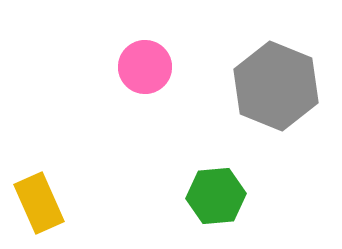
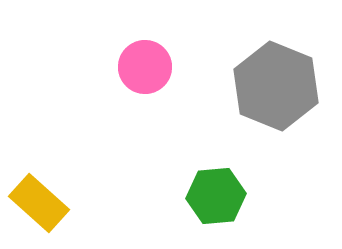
yellow rectangle: rotated 24 degrees counterclockwise
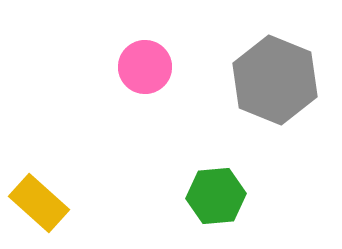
gray hexagon: moved 1 px left, 6 px up
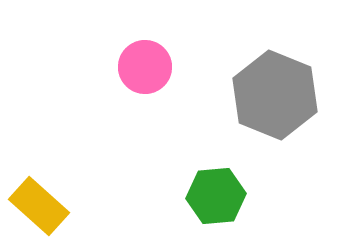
gray hexagon: moved 15 px down
yellow rectangle: moved 3 px down
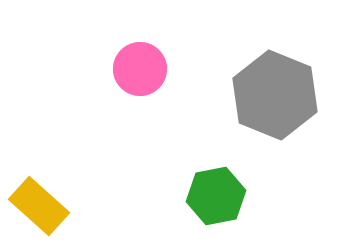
pink circle: moved 5 px left, 2 px down
green hexagon: rotated 6 degrees counterclockwise
